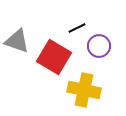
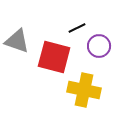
red square: rotated 16 degrees counterclockwise
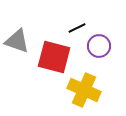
yellow cross: rotated 12 degrees clockwise
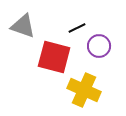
gray triangle: moved 6 px right, 15 px up
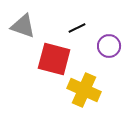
purple circle: moved 10 px right
red square: moved 2 px down
